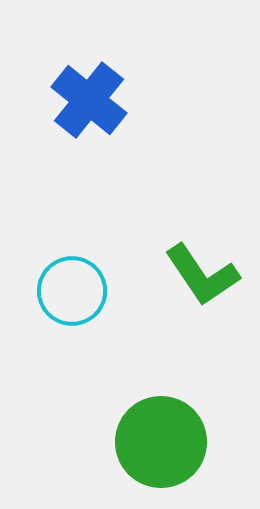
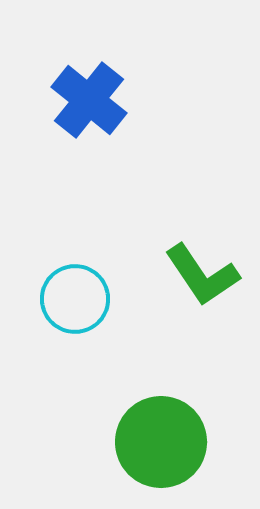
cyan circle: moved 3 px right, 8 px down
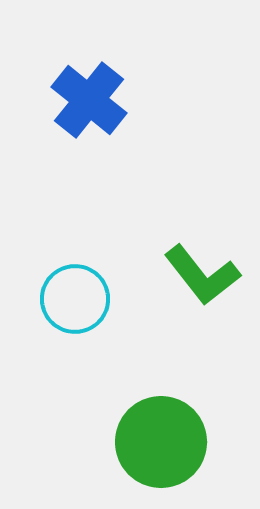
green L-shape: rotated 4 degrees counterclockwise
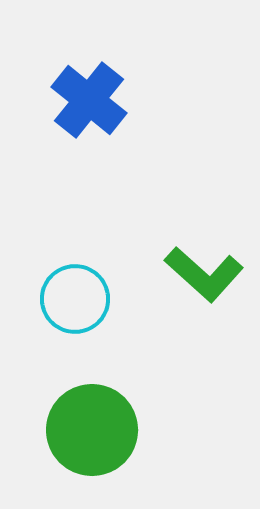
green L-shape: moved 2 px right, 1 px up; rotated 10 degrees counterclockwise
green circle: moved 69 px left, 12 px up
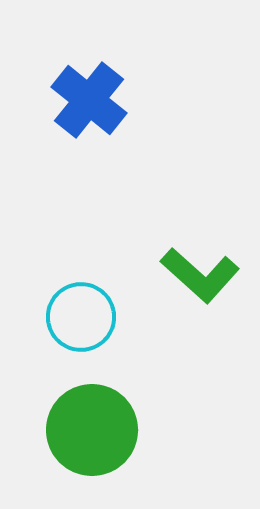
green L-shape: moved 4 px left, 1 px down
cyan circle: moved 6 px right, 18 px down
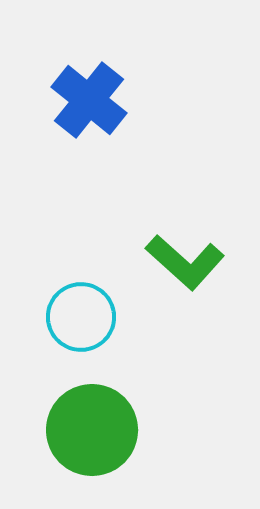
green L-shape: moved 15 px left, 13 px up
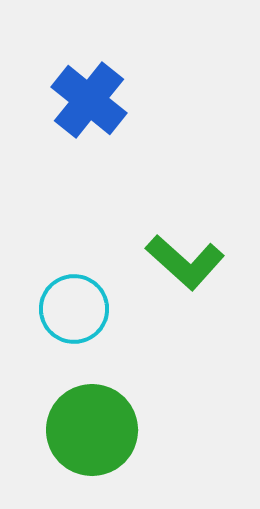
cyan circle: moved 7 px left, 8 px up
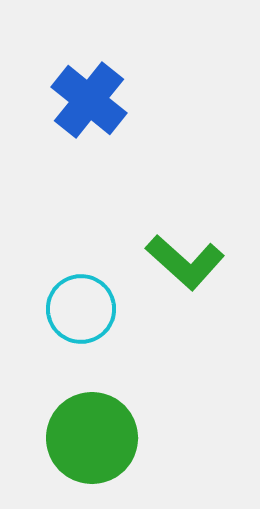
cyan circle: moved 7 px right
green circle: moved 8 px down
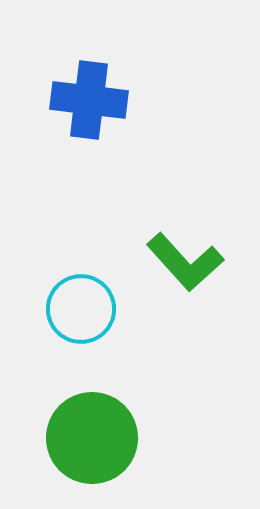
blue cross: rotated 32 degrees counterclockwise
green L-shape: rotated 6 degrees clockwise
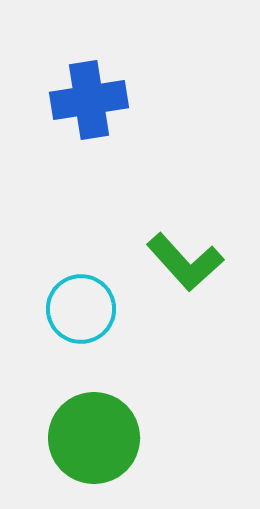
blue cross: rotated 16 degrees counterclockwise
green circle: moved 2 px right
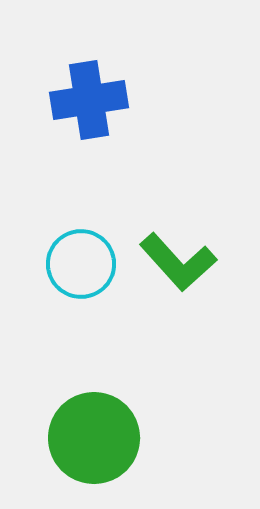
green L-shape: moved 7 px left
cyan circle: moved 45 px up
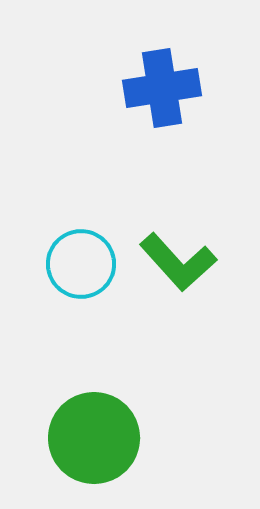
blue cross: moved 73 px right, 12 px up
